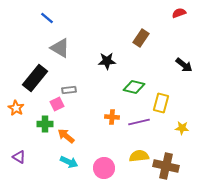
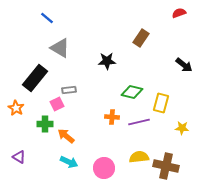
green diamond: moved 2 px left, 5 px down
yellow semicircle: moved 1 px down
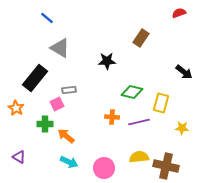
black arrow: moved 7 px down
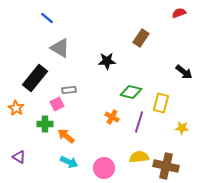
green diamond: moved 1 px left
orange cross: rotated 24 degrees clockwise
purple line: rotated 60 degrees counterclockwise
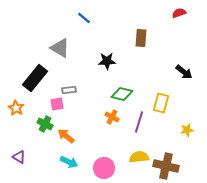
blue line: moved 37 px right
brown rectangle: rotated 30 degrees counterclockwise
green diamond: moved 9 px left, 2 px down
pink square: rotated 16 degrees clockwise
green cross: rotated 28 degrees clockwise
yellow star: moved 5 px right, 2 px down; rotated 16 degrees counterclockwise
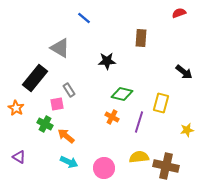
gray rectangle: rotated 64 degrees clockwise
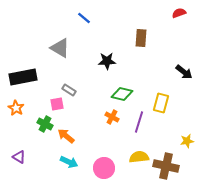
black rectangle: moved 12 px left, 1 px up; rotated 40 degrees clockwise
gray rectangle: rotated 24 degrees counterclockwise
yellow star: moved 11 px down
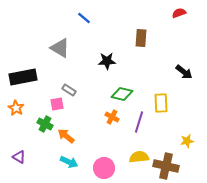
yellow rectangle: rotated 18 degrees counterclockwise
